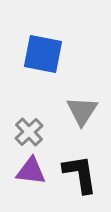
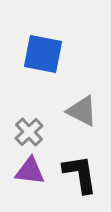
gray triangle: rotated 36 degrees counterclockwise
purple triangle: moved 1 px left
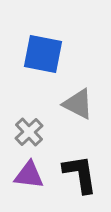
gray triangle: moved 4 px left, 7 px up
purple triangle: moved 1 px left, 4 px down
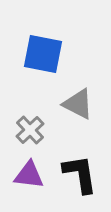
gray cross: moved 1 px right, 2 px up
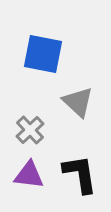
gray triangle: moved 2 px up; rotated 16 degrees clockwise
